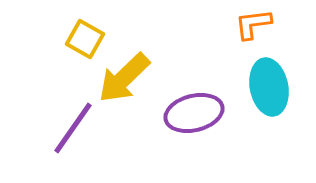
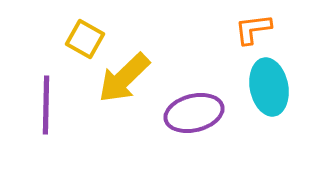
orange L-shape: moved 5 px down
purple line: moved 27 px left, 23 px up; rotated 34 degrees counterclockwise
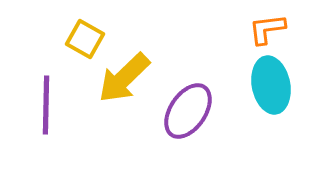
orange L-shape: moved 14 px right
cyan ellipse: moved 2 px right, 2 px up
purple ellipse: moved 6 px left, 2 px up; rotated 42 degrees counterclockwise
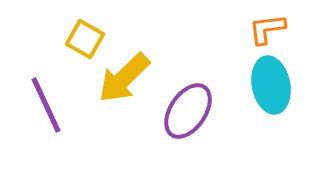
purple line: rotated 26 degrees counterclockwise
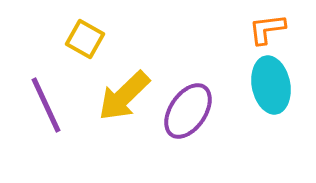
yellow arrow: moved 18 px down
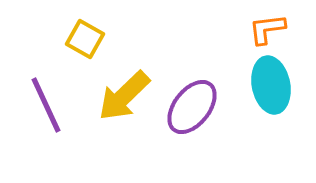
purple ellipse: moved 4 px right, 4 px up; rotated 4 degrees clockwise
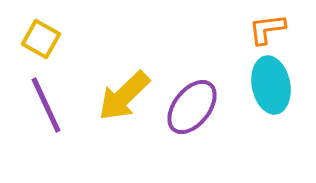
yellow square: moved 44 px left
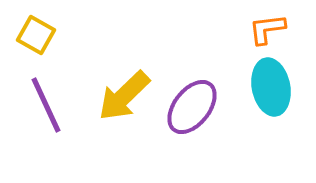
yellow square: moved 5 px left, 4 px up
cyan ellipse: moved 2 px down
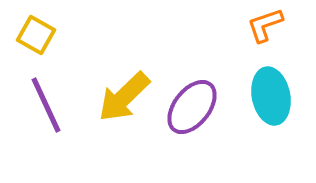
orange L-shape: moved 2 px left, 4 px up; rotated 12 degrees counterclockwise
cyan ellipse: moved 9 px down
yellow arrow: moved 1 px down
